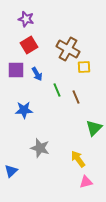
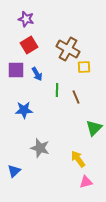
green line: rotated 24 degrees clockwise
blue triangle: moved 3 px right
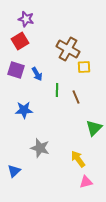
red square: moved 9 px left, 4 px up
purple square: rotated 18 degrees clockwise
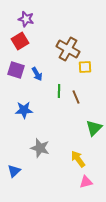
yellow square: moved 1 px right
green line: moved 2 px right, 1 px down
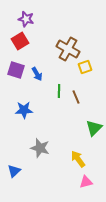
yellow square: rotated 16 degrees counterclockwise
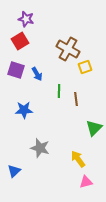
brown line: moved 2 px down; rotated 16 degrees clockwise
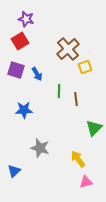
brown cross: rotated 20 degrees clockwise
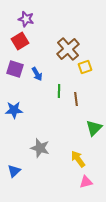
purple square: moved 1 px left, 1 px up
blue star: moved 10 px left
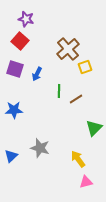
red square: rotated 18 degrees counterclockwise
blue arrow: rotated 56 degrees clockwise
brown line: rotated 64 degrees clockwise
blue triangle: moved 3 px left, 15 px up
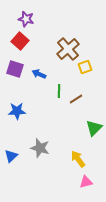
blue arrow: moved 2 px right; rotated 88 degrees clockwise
blue star: moved 3 px right, 1 px down
